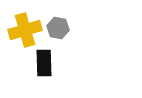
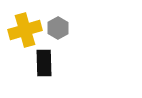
gray hexagon: rotated 20 degrees clockwise
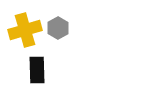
black rectangle: moved 7 px left, 7 px down
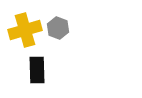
gray hexagon: rotated 10 degrees counterclockwise
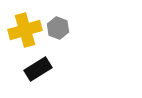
black rectangle: moved 1 px right, 1 px up; rotated 60 degrees clockwise
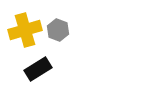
gray hexagon: moved 2 px down
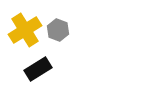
yellow cross: rotated 16 degrees counterclockwise
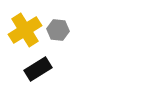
gray hexagon: rotated 15 degrees counterclockwise
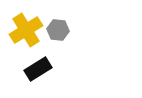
yellow cross: moved 1 px right
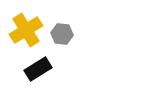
gray hexagon: moved 4 px right, 4 px down
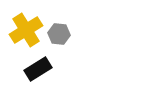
gray hexagon: moved 3 px left
